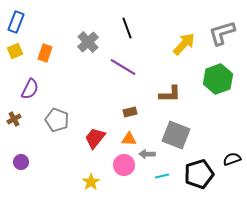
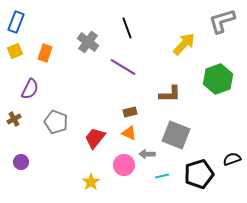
gray L-shape: moved 12 px up
gray cross: rotated 10 degrees counterclockwise
gray pentagon: moved 1 px left, 2 px down
orange triangle: moved 6 px up; rotated 21 degrees clockwise
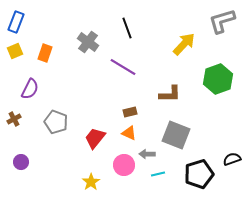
cyan line: moved 4 px left, 2 px up
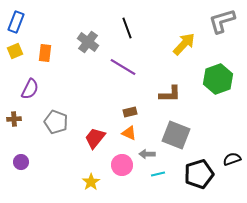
orange rectangle: rotated 12 degrees counterclockwise
brown cross: rotated 24 degrees clockwise
pink circle: moved 2 px left
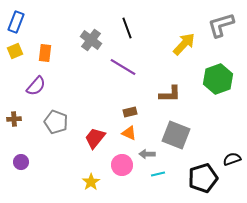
gray L-shape: moved 1 px left, 4 px down
gray cross: moved 3 px right, 2 px up
purple semicircle: moved 6 px right, 3 px up; rotated 15 degrees clockwise
black pentagon: moved 4 px right, 4 px down
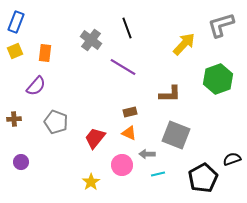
black pentagon: rotated 12 degrees counterclockwise
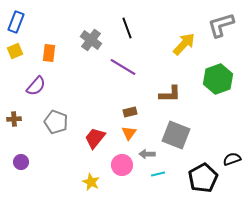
orange rectangle: moved 4 px right
orange triangle: rotated 42 degrees clockwise
yellow star: rotated 12 degrees counterclockwise
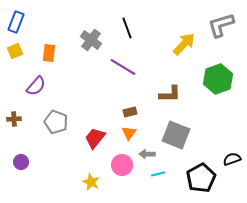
black pentagon: moved 2 px left
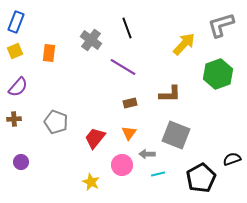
green hexagon: moved 5 px up
purple semicircle: moved 18 px left, 1 px down
brown rectangle: moved 9 px up
